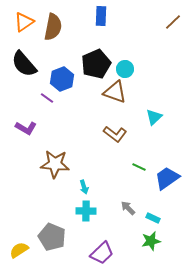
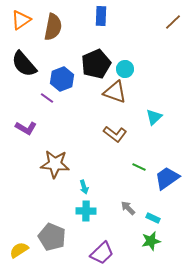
orange triangle: moved 3 px left, 2 px up
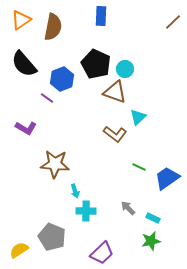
black pentagon: rotated 24 degrees counterclockwise
cyan triangle: moved 16 px left
cyan arrow: moved 9 px left, 4 px down
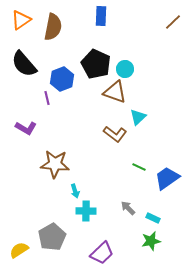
purple line: rotated 40 degrees clockwise
gray pentagon: rotated 20 degrees clockwise
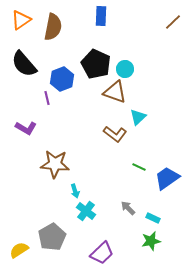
cyan cross: rotated 36 degrees clockwise
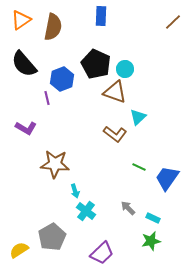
blue trapezoid: rotated 20 degrees counterclockwise
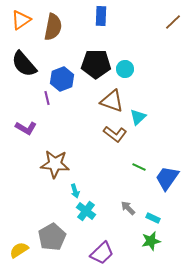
black pentagon: rotated 24 degrees counterclockwise
brown triangle: moved 3 px left, 9 px down
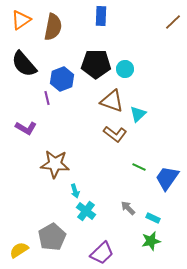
cyan triangle: moved 3 px up
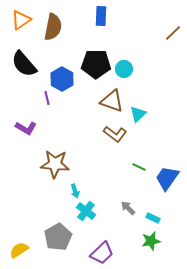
brown line: moved 11 px down
cyan circle: moved 1 px left
blue hexagon: rotated 10 degrees counterclockwise
gray pentagon: moved 6 px right
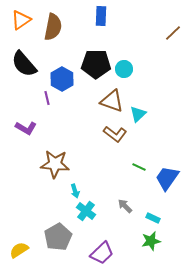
gray arrow: moved 3 px left, 2 px up
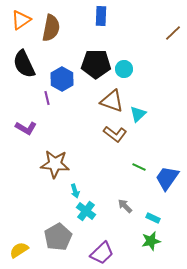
brown semicircle: moved 2 px left, 1 px down
black semicircle: rotated 16 degrees clockwise
